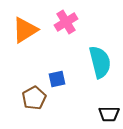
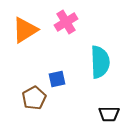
cyan semicircle: rotated 12 degrees clockwise
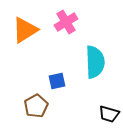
cyan semicircle: moved 5 px left
blue square: moved 2 px down
brown pentagon: moved 2 px right, 8 px down
black trapezoid: rotated 15 degrees clockwise
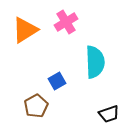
blue square: rotated 18 degrees counterclockwise
black trapezoid: rotated 35 degrees counterclockwise
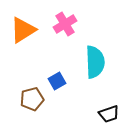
pink cross: moved 1 px left, 2 px down
orange triangle: moved 2 px left
brown pentagon: moved 4 px left, 7 px up; rotated 15 degrees clockwise
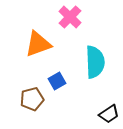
pink cross: moved 5 px right, 7 px up; rotated 15 degrees counterclockwise
orange triangle: moved 15 px right, 14 px down; rotated 12 degrees clockwise
black trapezoid: rotated 15 degrees counterclockwise
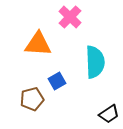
orange triangle: rotated 24 degrees clockwise
